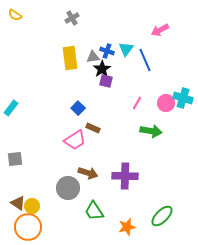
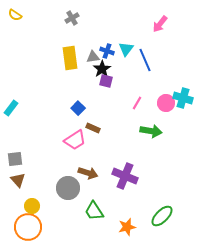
pink arrow: moved 6 px up; rotated 24 degrees counterclockwise
purple cross: rotated 20 degrees clockwise
brown triangle: moved 23 px up; rotated 14 degrees clockwise
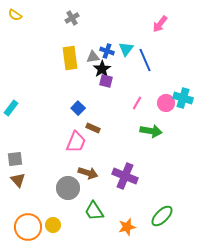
pink trapezoid: moved 1 px right, 2 px down; rotated 35 degrees counterclockwise
yellow circle: moved 21 px right, 19 px down
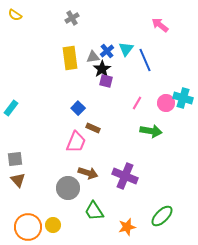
pink arrow: moved 1 px down; rotated 90 degrees clockwise
blue cross: rotated 32 degrees clockwise
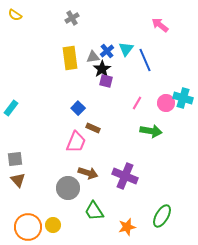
green ellipse: rotated 15 degrees counterclockwise
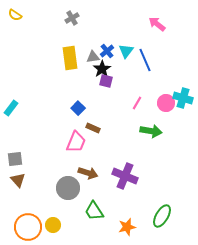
pink arrow: moved 3 px left, 1 px up
cyan triangle: moved 2 px down
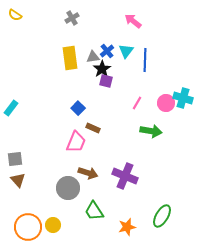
pink arrow: moved 24 px left, 3 px up
blue line: rotated 25 degrees clockwise
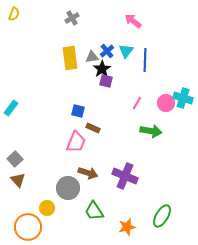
yellow semicircle: moved 1 px left, 1 px up; rotated 104 degrees counterclockwise
gray triangle: moved 1 px left
blue square: moved 3 px down; rotated 32 degrees counterclockwise
gray square: rotated 35 degrees counterclockwise
yellow circle: moved 6 px left, 17 px up
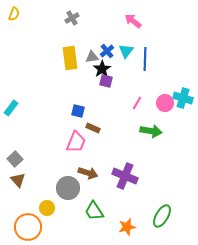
blue line: moved 1 px up
pink circle: moved 1 px left
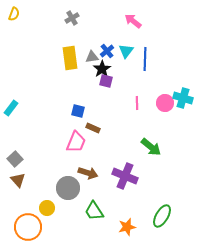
pink line: rotated 32 degrees counterclockwise
green arrow: moved 16 px down; rotated 30 degrees clockwise
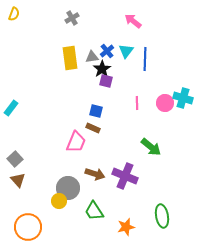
blue square: moved 18 px right
brown arrow: moved 7 px right, 1 px down
yellow circle: moved 12 px right, 7 px up
green ellipse: rotated 40 degrees counterclockwise
orange star: moved 1 px left
